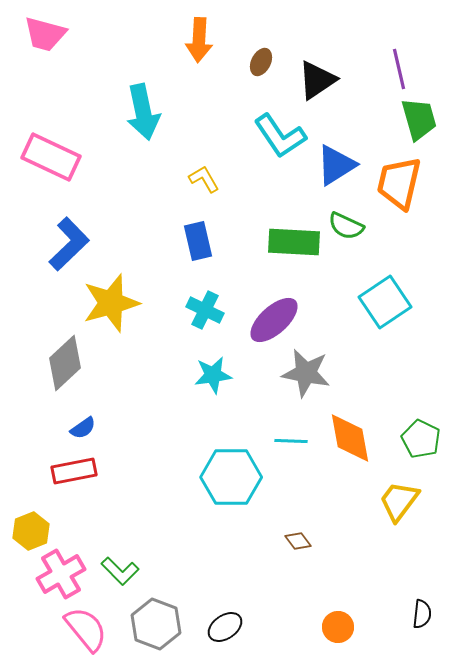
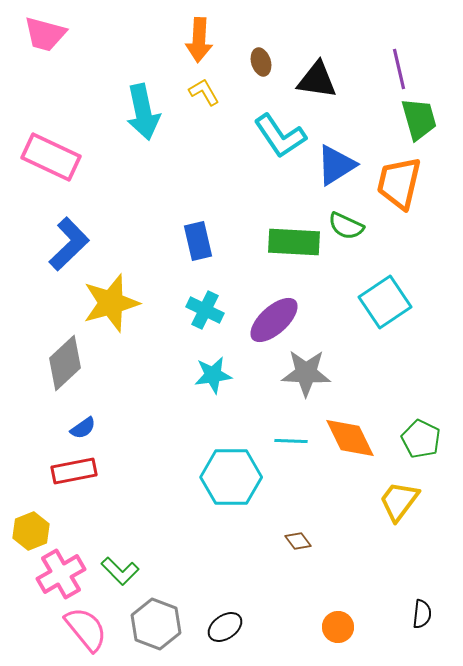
brown ellipse: rotated 44 degrees counterclockwise
black triangle: rotated 42 degrees clockwise
yellow L-shape: moved 87 px up
gray star: rotated 9 degrees counterclockwise
orange diamond: rotated 16 degrees counterclockwise
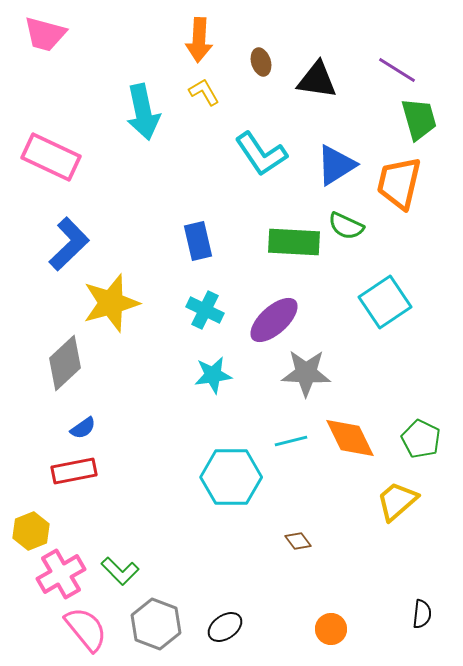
purple line: moved 2 px left, 1 px down; rotated 45 degrees counterclockwise
cyan L-shape: moved 19 px left, 18 px down
cyan line: rotated 16 degrees counterclockwise
yellow trapezoid: moved 2 px left; rotated 12 degrees clockwise
orange circle: moved 7 px left, 2 px down
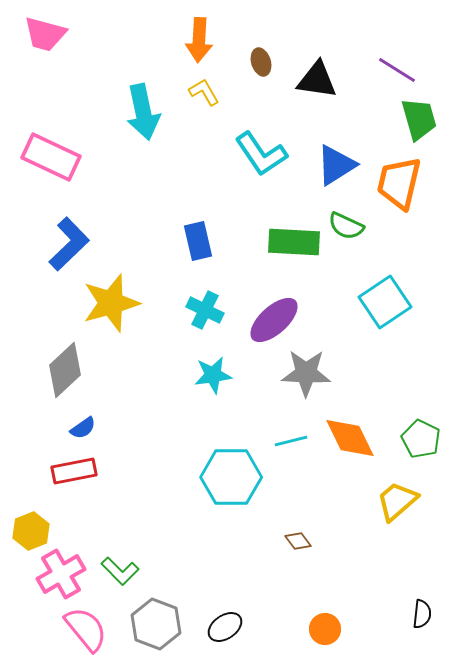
gray diamond: moved 7 px down
orange circle: moved 6 px left
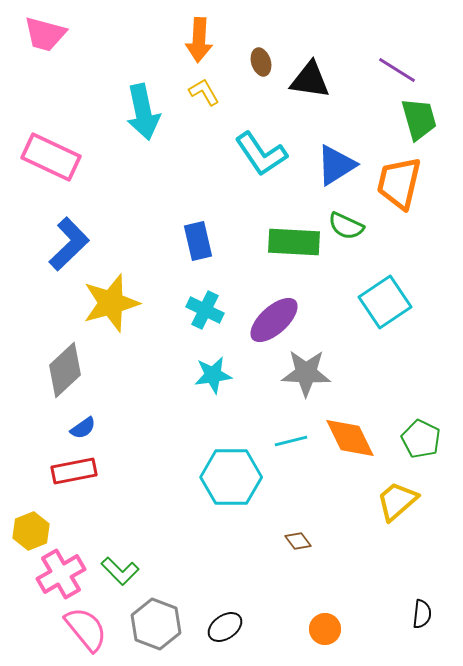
black triangle: moved 7 px left
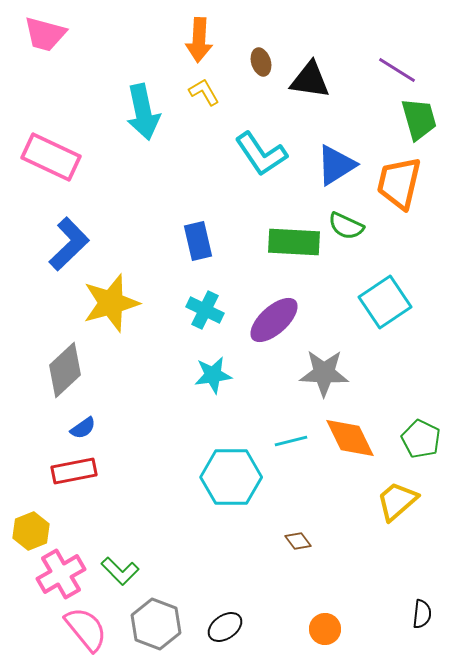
gray star: moved 18 px right
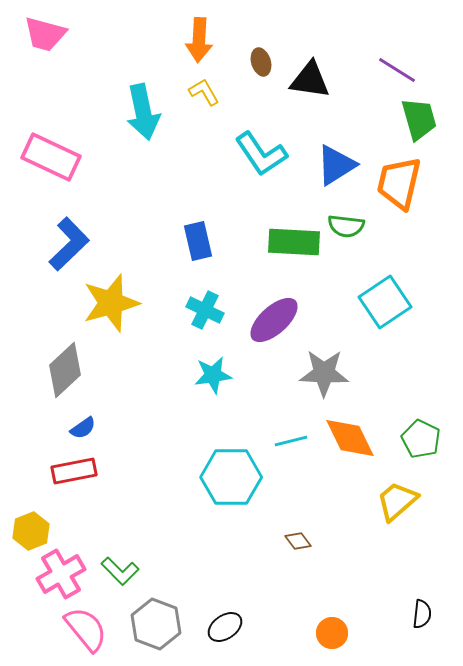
green semicircle: rotated 18 degrees counterclockwise
orange circle: moved 7 px right, 4 px down
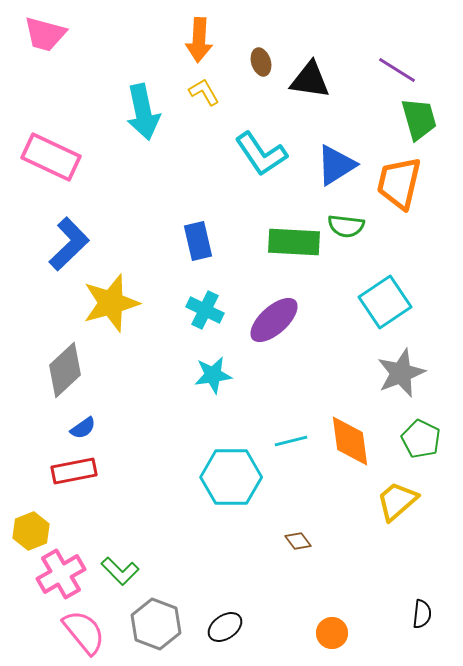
gray star: moved 77 px right; rotated 24 degrees counterclockwise
orange diamond: moved 3 px down; rotated 18 degrees clockwise
pink semicircle: moved 2 px left, 3 px down
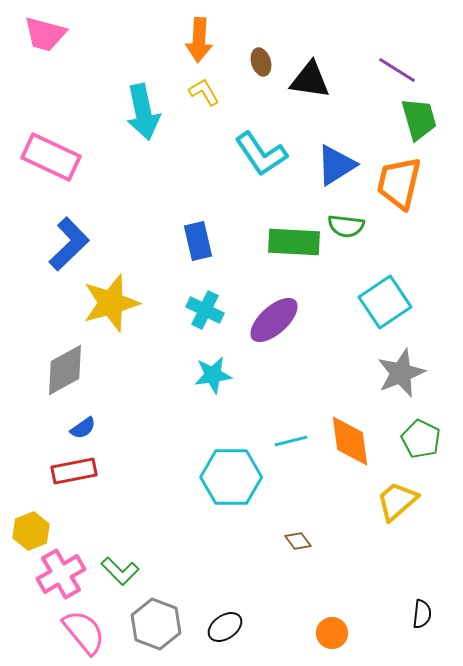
gray diamond: rotated 14 degrees clockwise
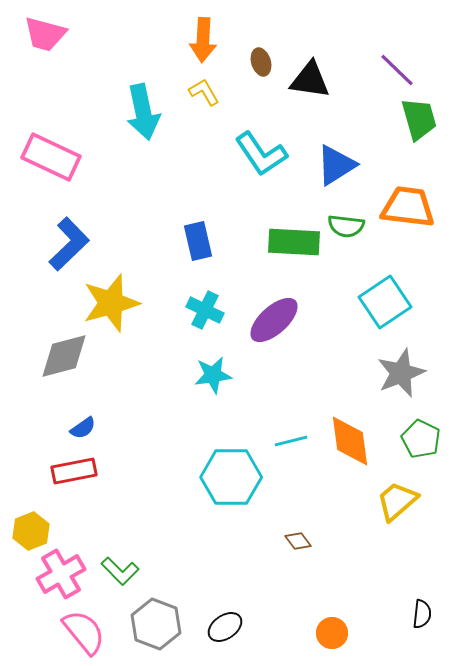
orange arrow: moved 4 px right
purple line: rotated 12 degrees clockwise
orange trapezoid: moved 9 px right, 24 px down; rotated 84 degrees clockwise
gray diamond: moved 1 px left, 14 px up; rotated 14 degrees clockwise
